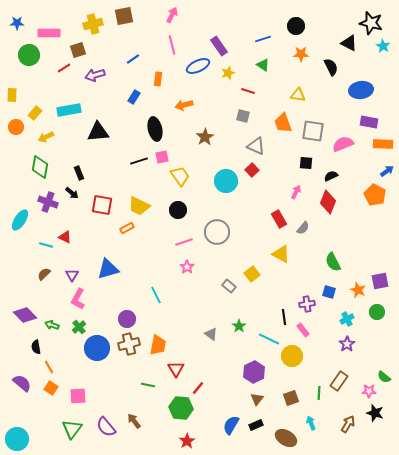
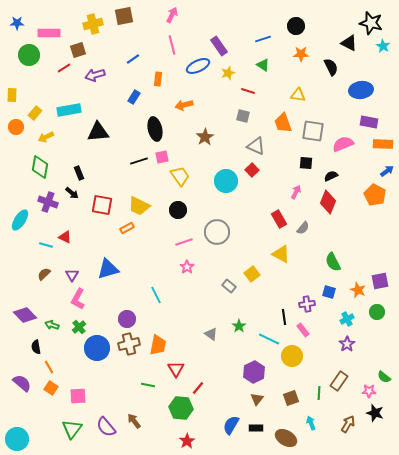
black rectangle at (256, 425): moved 3 px down; rotated 24 degrees clockwise
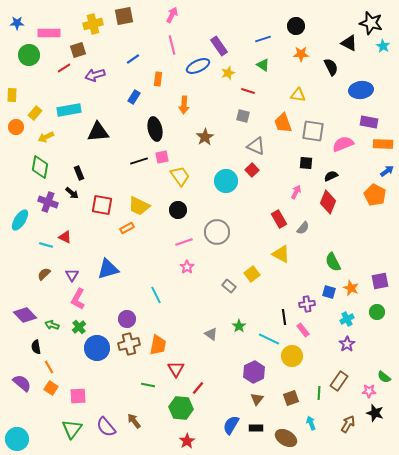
orange arrow at (184, 105): rotated 72 degrees counterclockwise
orange star at (358, 290): moved 7 px left, 2 px up
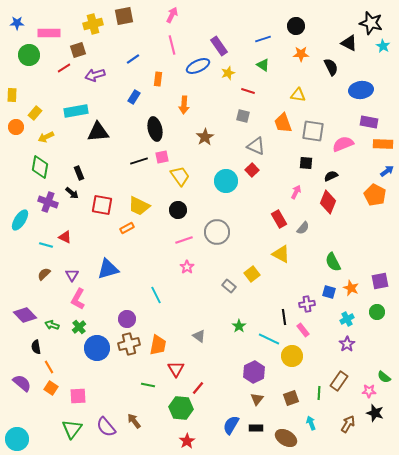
cyan rectangle at (69, 110): moved 7 px right, 1 px down
pink line at (184, 242): moved 2 px up
gray triangle at (211, 334): moved 12 px left, 2 px down
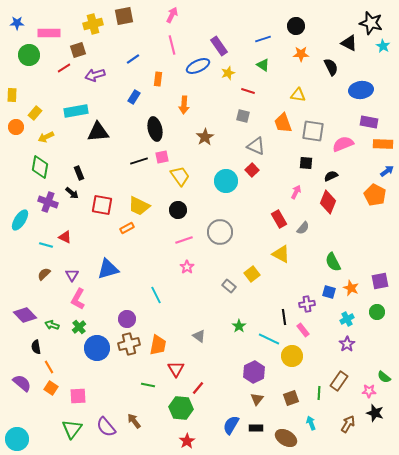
gray circle at (217, 232): moved 3 px right
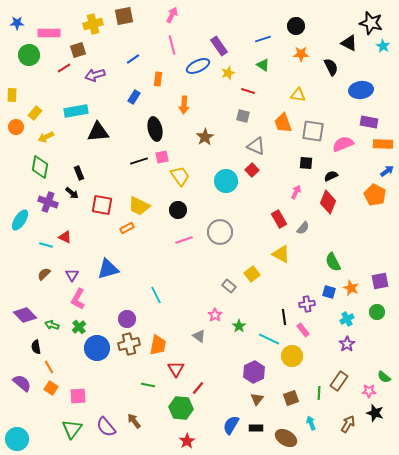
pink star at (187, 267): moved 28 px right, 48 px down
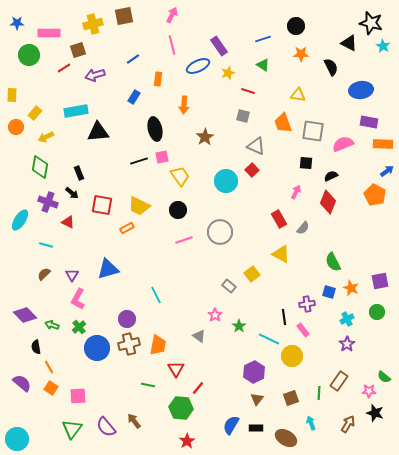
red triangle at (65, 237): moved 3 px right, 15 px up
